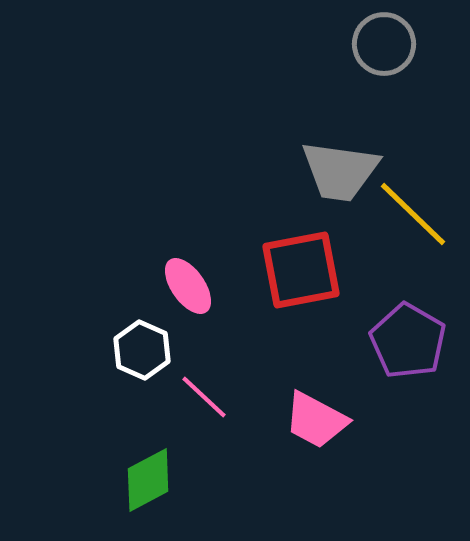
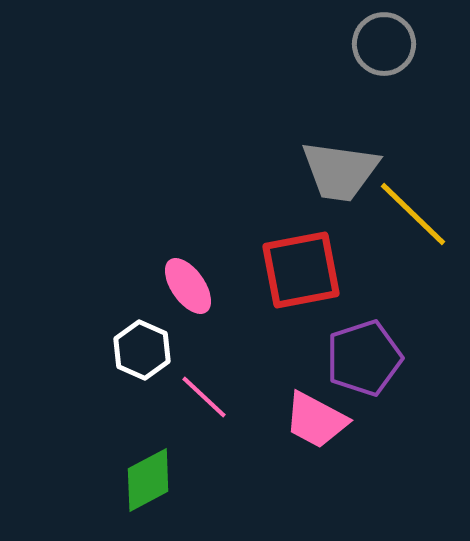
purple pentagon: moved 44 px left, 17 px down; rotated 24 degrees clockwise
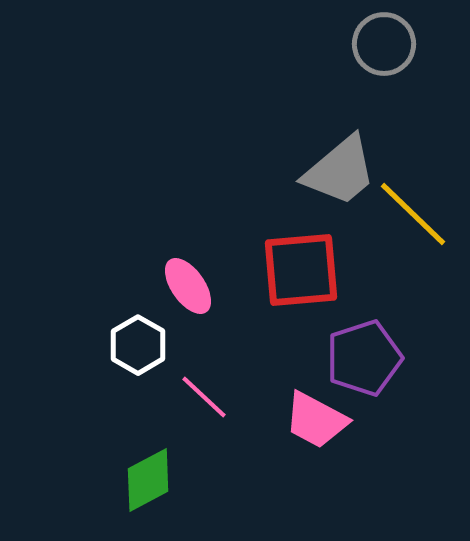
gray trapezoid: rotated 48 degrees counterclockwise
red square: rotated 6 degrees clockwise
white hexagon: moved 4 px left, 5 px up; rotated 6 degrees clockwise
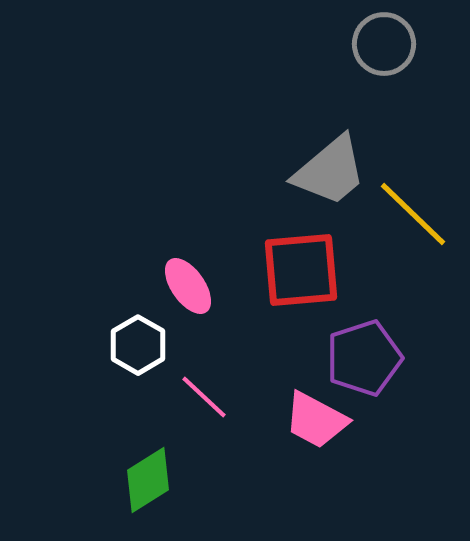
gray trapezoid: moved 10 px left
green diamond: rotated 4 degrees counterclockwise
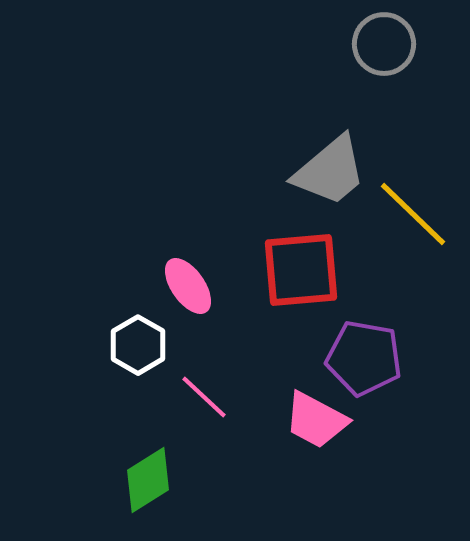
purple pentagon: rotated 28 degrees clockwise
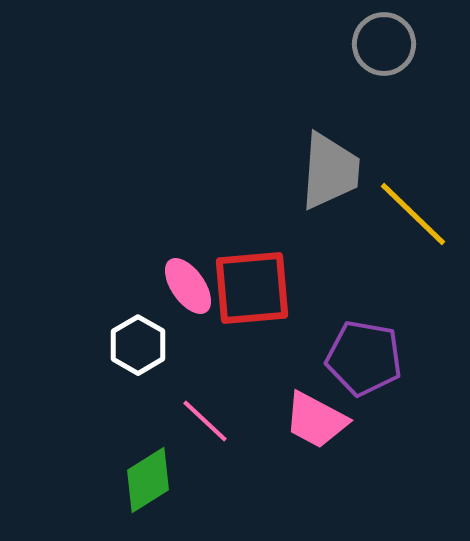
gray trapezoid: rotated 46 degrees counterclockwise
red square: moved 49 px left, 18 px down
pink line: moved 1 px right, 24 px down
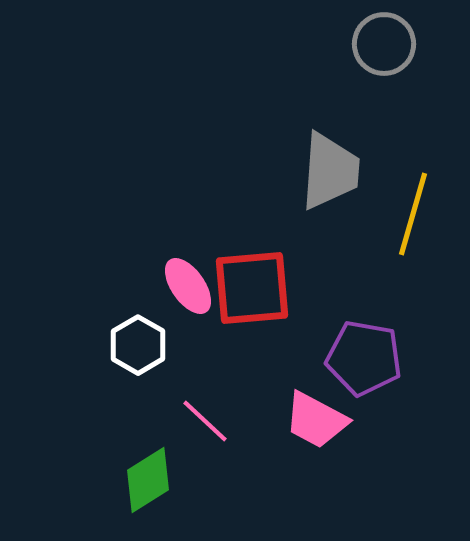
yellow line: rotated 62 degrees clockwise
